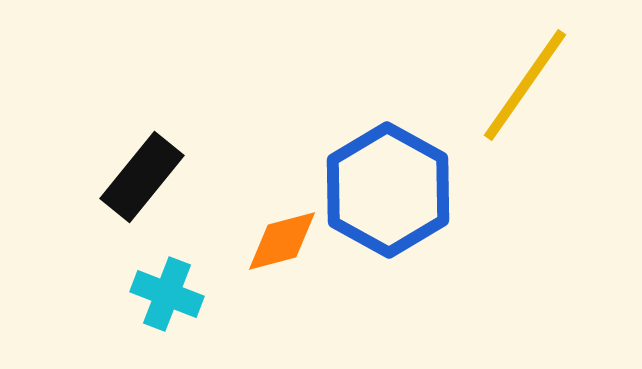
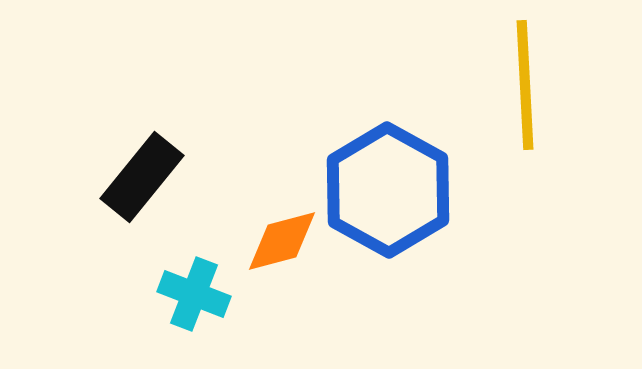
yellow line: rotated 38 degrees counterclockwise
cyan cross: moved 27 px right
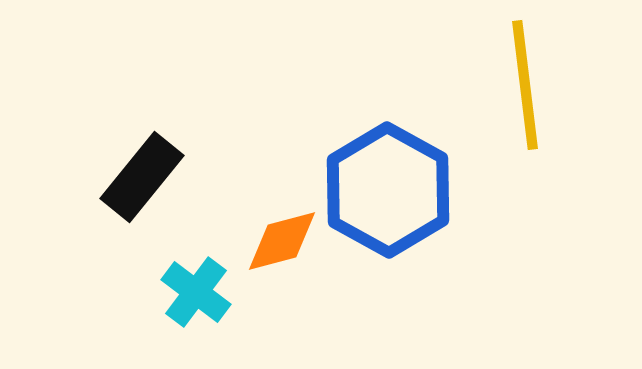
yellow line: rotated 4 degrees counterclockwise
cyan cross: moved 2 px right, 2 px up; rotated 16 degrees clockwise
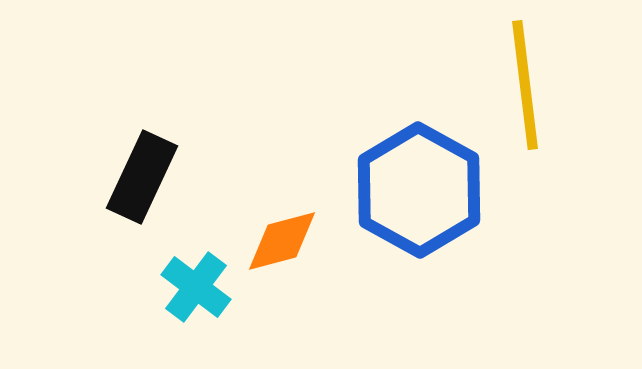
black rectangle: rotated 14 degrees counterclockwise
blue hexagon: moved 31 px right
cyan cross: moved 5 px up
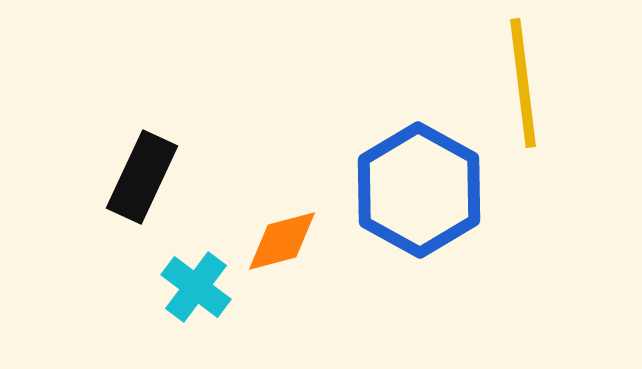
yellow line: moved 2 px left, 2 px up
